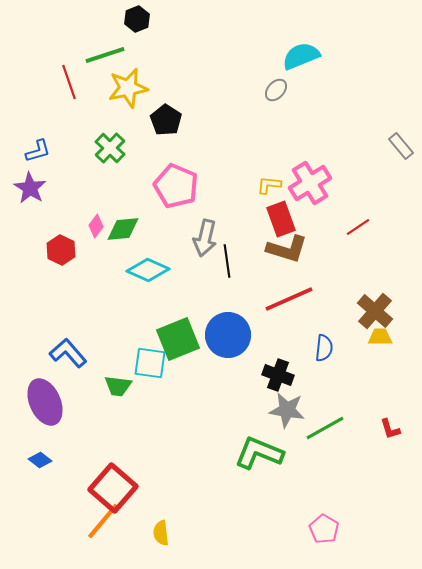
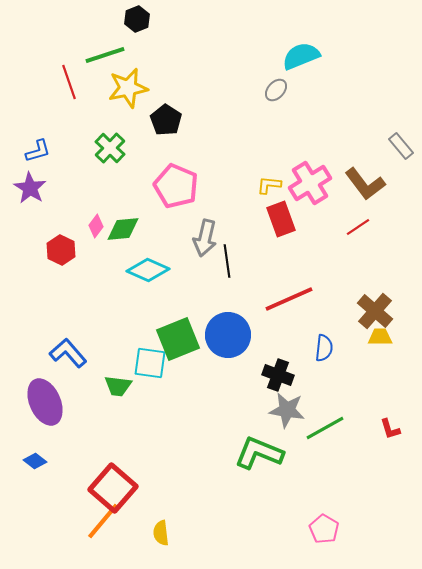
brown L-shape at (287, 249): moved 78 px right, 65 px up; rotated 36 degrees clockwise
blue diamond at (40, 460): moved 5 px left, 1 px down
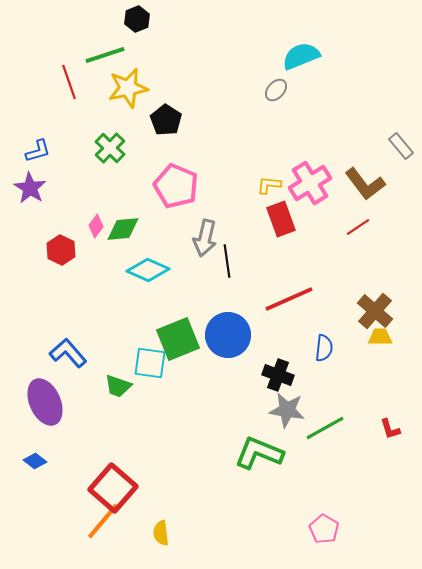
green trapezoid at (118, 386): rotated 12 degrees clockwise
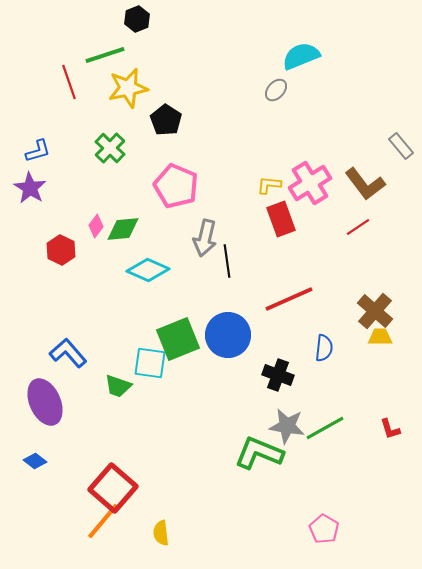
gray star at (287, 410): moved 16 px down
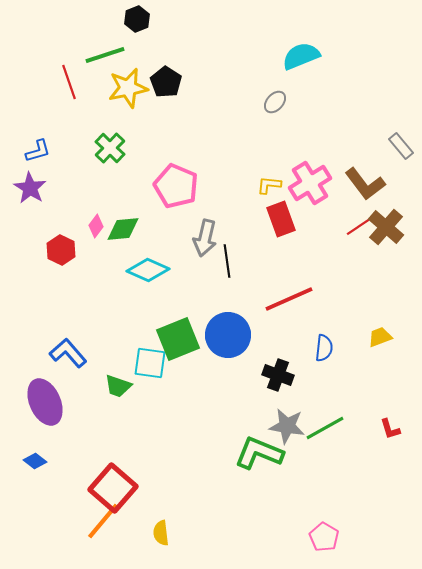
gray ellipse at (276, 90): moved 1 px left, 12 px down
black pentagon at (166, 120): moved 38 px up
brown cross at (375, 311): moved 11 px right, 84 px up
yellow trapezoid at (380, 337): rotated 20 degrees counterclockwise
pink pentagon at (324, 529): moved 8 px down
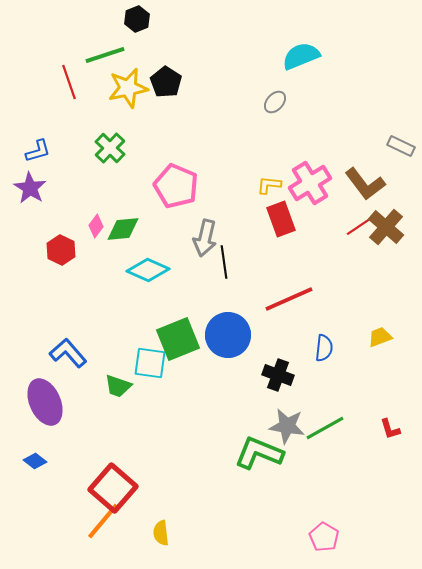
gray rectangle at (401, 146): rotated 24 degrees counterclockwise
black line at (227, 261): moved 3 px left, 1 px down
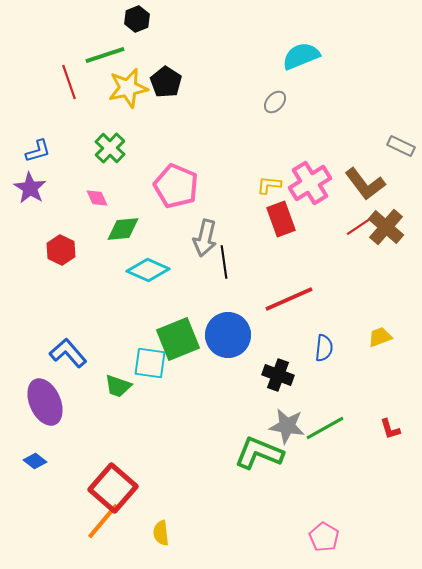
pink diamond at (96, 226): moved 1 px right, 28 px up; rotated 60 degrees counterclockwise
